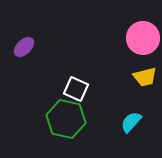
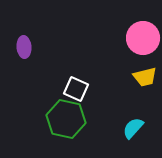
purple ellipse: rotated 50 degrees counterclockwise
cyan semicircle: moved 2 px right, 6 px down
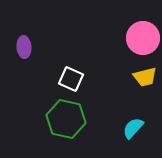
white square: moved 5 px left, 10 px up
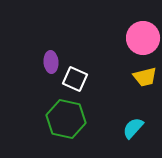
purple ellipse: moved 27 px right, 15 px down
white square: moved 4 px right
